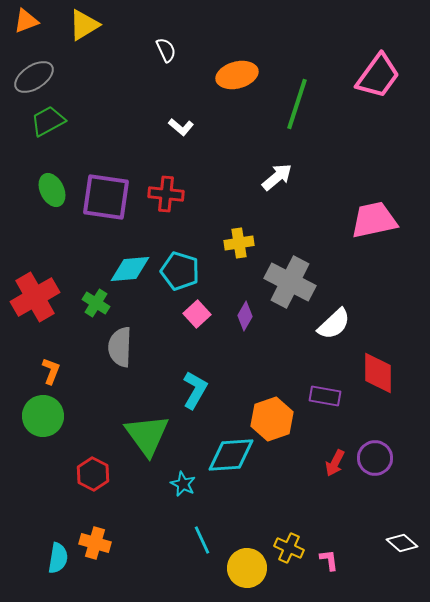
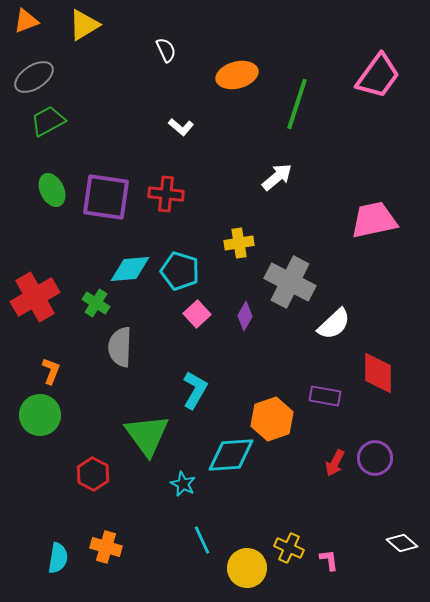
green circle at (43, 416): moved 3 px left, 1 px up
orange cross at (95, 543): moved 11 px right, 4 px down
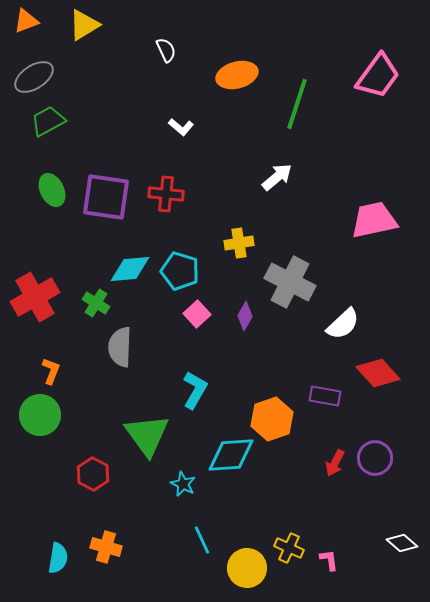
white semicircle at (334, 324): moved 9 px right
red diamond at (378, 373): rotated 42 degrees counterclockwise
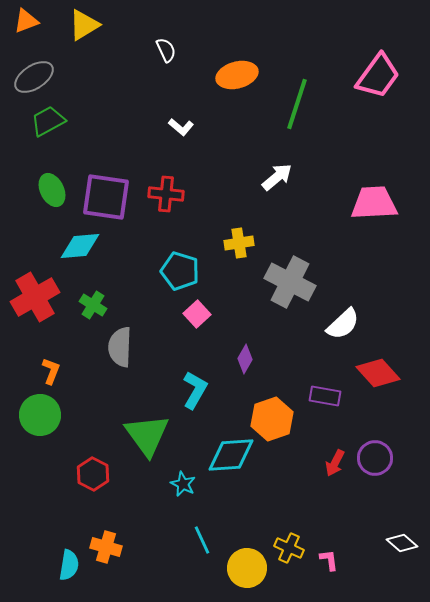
pink trapezoid at (374, 220): moved 17 px up; rotated 9 degrees clockwise
cyan diamond at (130, 269): moved 50 px left, 23 px up
green cross at (96, 303): moved 3 px left, 2 px down
purple diamond at (245, 316): moved 43 px down
cyan semicircle at (58, 558): moved 11 px right, 7 px down
